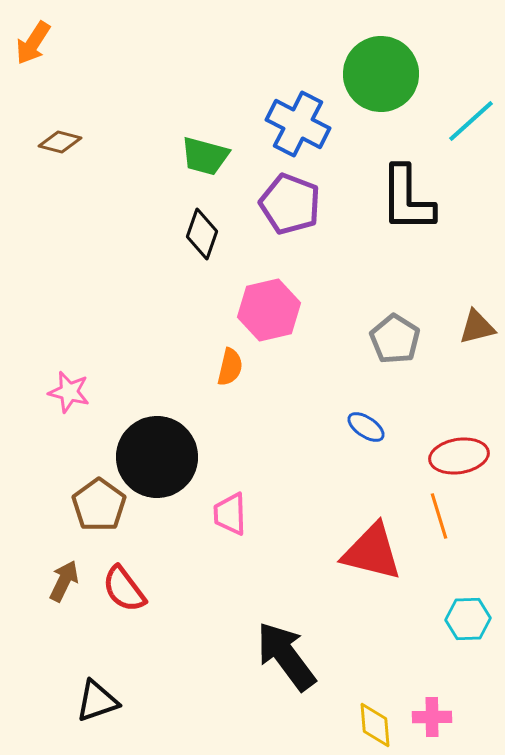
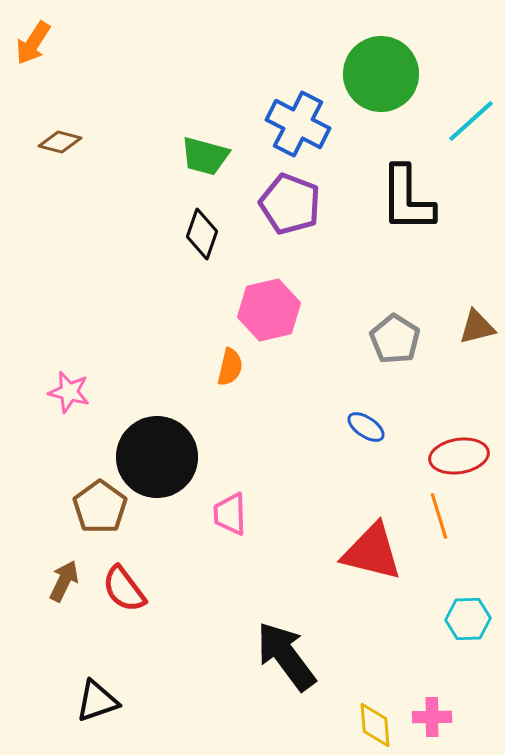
brown pentagon: moved 1 px right, 2 px down
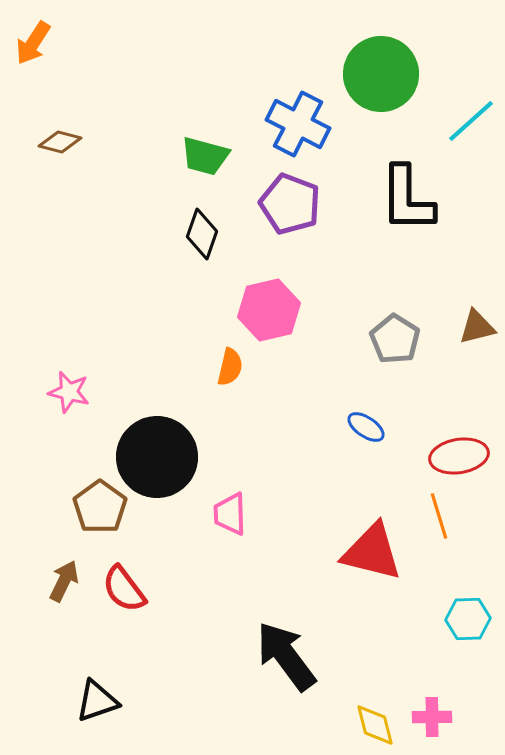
yellow diamond: rotated 9 degrees counterclockwise
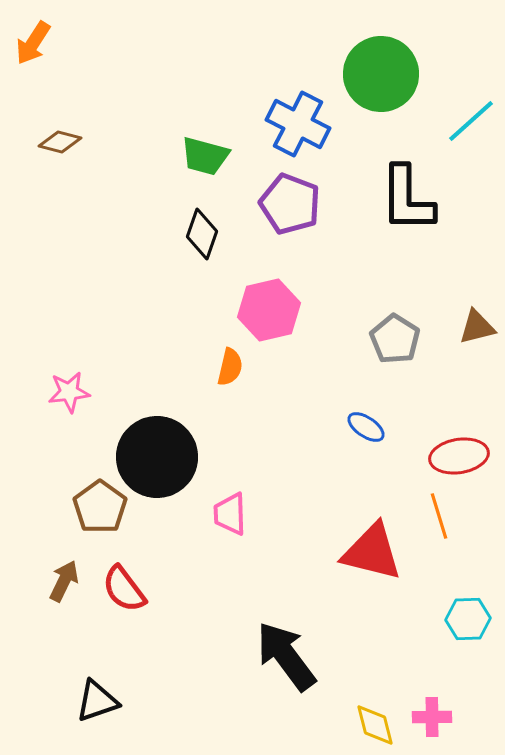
pink star: rotated 21 degrees counterclockwise
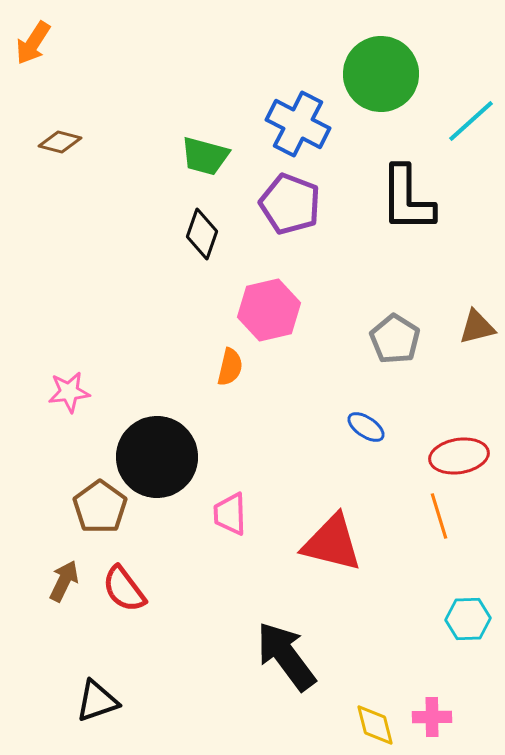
red triangle: moved 40 px left, 9 px up
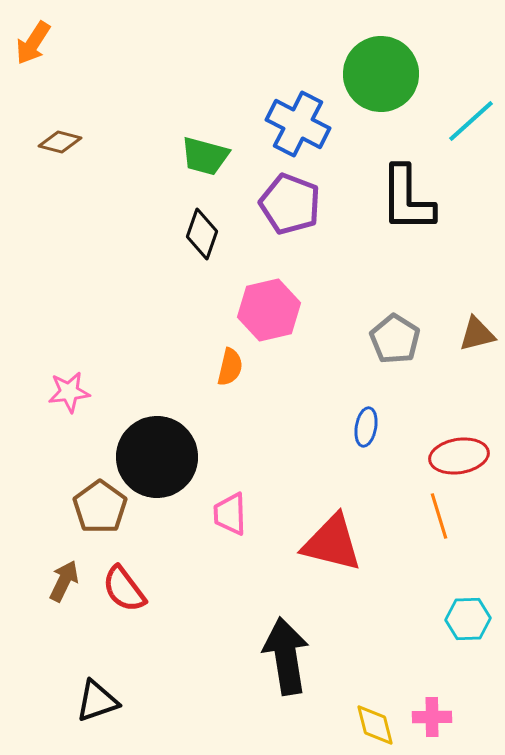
brown triangle: moved 7 px down
blue ellipse: rotated 66 degrees clockwise
black arrow: rotated 28 degrees clockwise
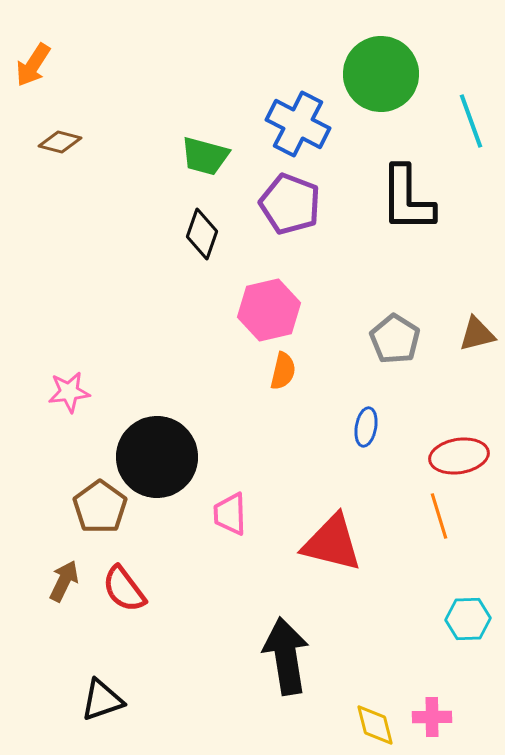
orange arrow: moved 22 px down
cyan line: rotated 68 degrees counterclockwise
orange semicircle: moved 53 px right, 4 px down
black triangle: moved 5 px right, 1 px up
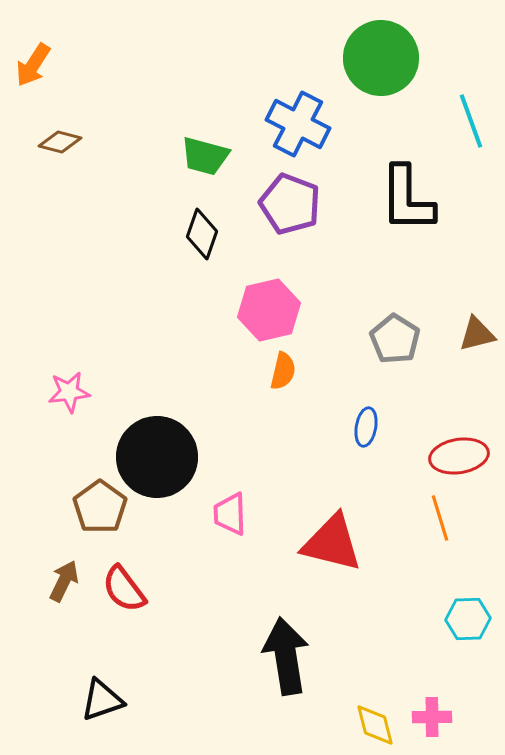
green circle: moved 16 px up
orange line: moved 1 px right, 2 px down
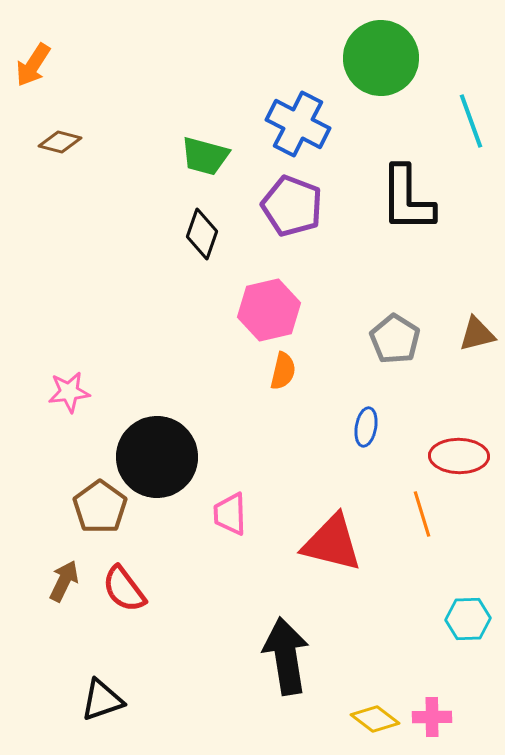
purple pentagon: moved 2 px right, 2 px down
red ellipse: rotated 10 degrees clockwise
orange line: moved 18 px left, 4 px up
yellow diamond: moved 6 px up; rotated 39 degrees counterclockwise
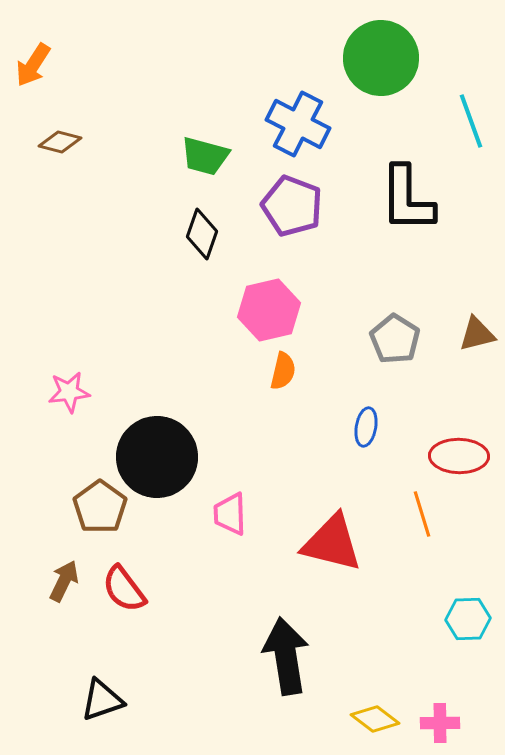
pink cross: moved 8 px right, 6 px down
